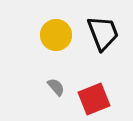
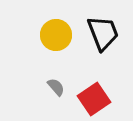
red square: rotated 12 degrees counterclockwise
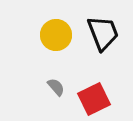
red square: rotated 8 degrees clockwise
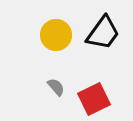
black trapezoid: rotated 57 degrees clockwise
